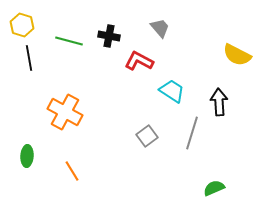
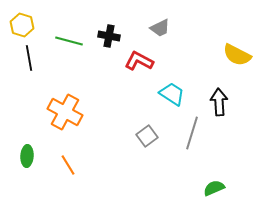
gray trapezoid: rotated 105 degrees clockwise
cyan trapezoid: moved 3 px down
orange line: moved 4 px left, 6 px up
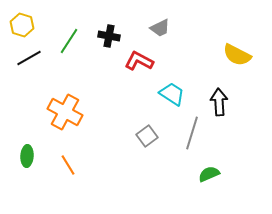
green line: rotated 72 degrees counterclockwise
black line: rotated 70 degrees clockwise
green semicircle: moved 5 px left, 14 px up
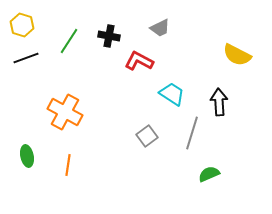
black line: moved 3 px left; rotated 10 degrees clockwise
green ellipse: rotated 15 degrees counterclockwise
orange line: rotated 40 degrees clockwise
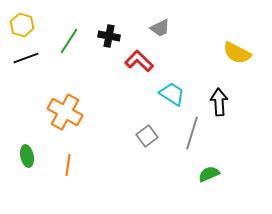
yellow semicircle: moved 2 px up
red L-shape: rotated 16 degrees clockwise
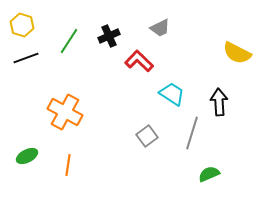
black cross: rotated 35 degrees counterclockwise
green ellipse: rotated 75 degrees clockwise
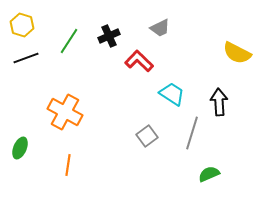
green ellipse: moved 7 px left, 8 px up; rotated 40 degrees counterclockwise
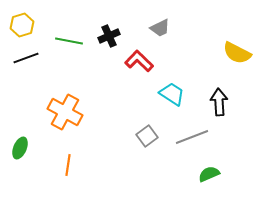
yellow hexagon: rotated 25 degrees clockwise
green line: rotated 68 degrees clockwise
gray line: moved 4 px down; rotated 52 degrees clockwise
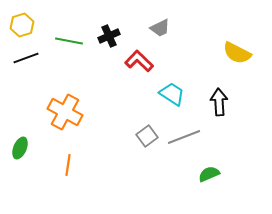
gray line: moved 8 px left
